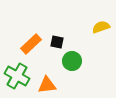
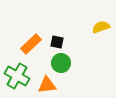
green circle: moved 11 px left, 2 px down
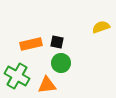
orange rectangle: rotated 30 degrees clockwise
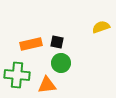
green cross: moved 1 px up; rotated 25 degrees counterclockwise
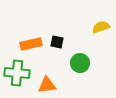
green circle: moved 19 px right
green cross: moved 2 px up
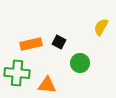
yellow semicircle: rotated 42 degrees counterclockwise
black square: moved 2 px right; rotated 16 degrees clockwise
orange triangle: rotated 12 degrees clockwise
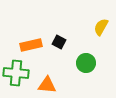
orange rectangle: moved 1 px down
green circle: moved 6 px right
green cross: moved 1 px left
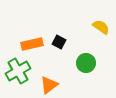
yellow semicircle: rotated 96 degrees clockwise
orange rectangle: moved 1 px right, 1 px up
green cross: moved 2 px right, 2 px up; rotated 35 degrees counterclockwise
orange triangle: moved 2 px right; rotated 42 degrees counterclockwise
